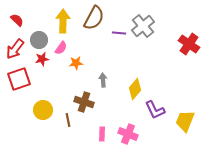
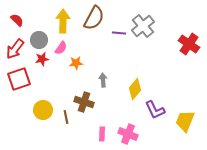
brown line: moved 2 px left, 3 px up
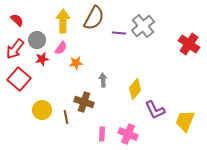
gray circle: moved 2 px left
red square: rotated 30 degrees counterclockwise
yellow circle: moved 1 px left
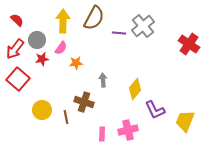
red square: moved 1 px left
pink cross: moved 4 px up; rotated 36 degrees counterclockwise
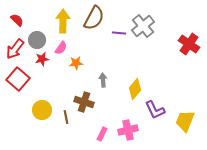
pink rectangle: rotated 24 degrees clockwise
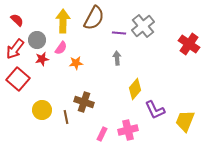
gray arrow: moved 14 px right, 22 px up
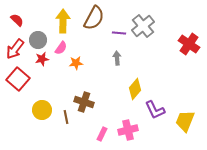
gray circle: moved 1 px right
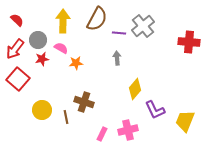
brown semicircle: moved 3 px right, 1 px down
red cross: moved 2 px up; rotated 30 degrees counterclockwise
pink semicircle: rotated 96 degrees counterclockwise
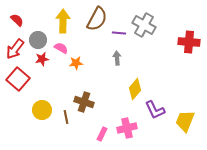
gray cross: moved 1 px right, 1 px up; rotated 20 degrees counterclockwise
pink cross: moved 1 px left, 2 px up
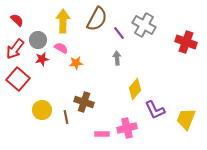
purple line: rotated 48 degrees clockwise
red cross: moved 3 px left; rotated 15 degrees clockwise
yellow trapezoid: moved 1 px right, 2 px up
pink rectangle: rotated 64 degrees clockwise
